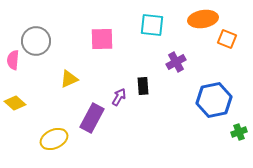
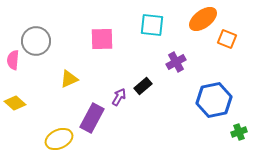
orange ellipse: rotated 28 degrees counterclockwise
black rectangle: rotated 54 degrees clockwise
yellow ellipse: moved 5 px right
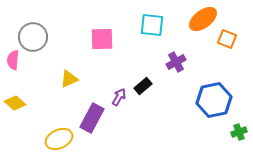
gray circle: moved 3 px left, 4 px up
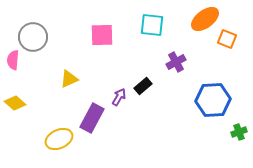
orange ellipse: moved 2 px right
pink square: moved 4 px up
blue hexagon: moved 1 px left; rotated 8 degrees clockwise
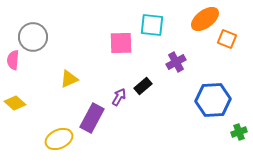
pink square: moved 19 px right, 8 px down
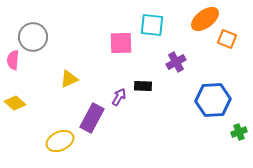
black rectangle: rotated 42 degrees clockwise
yellow ellipse: moved 1 px right, 2 px down
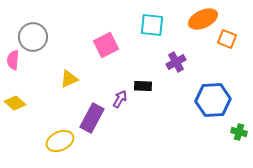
orange ellipse: moved 2 px left; rotated 12 degrees clockwise
pink square: moved 15 px left, 2 px down; rotated 25 degrees counterclockwise
purple arrow: moved 1 px right, 2 px down
green cross: rotated 35 degrees clockwise
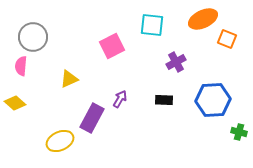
pink square: moved 6 px right, 1 px down
pink semicircle: moved 8 px right, 6 px down
black rectangle: moved 21 px right, 14 px down
